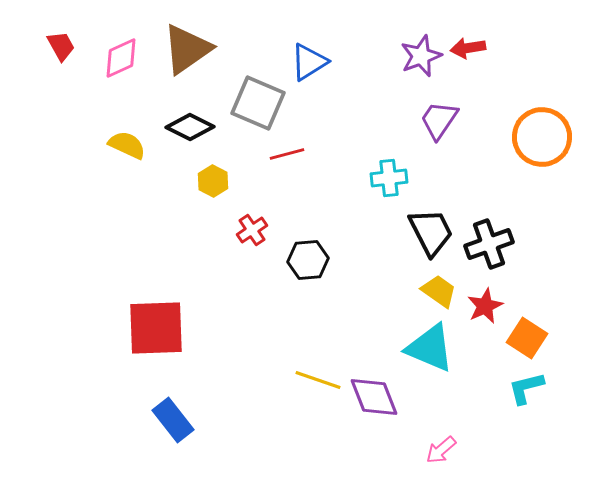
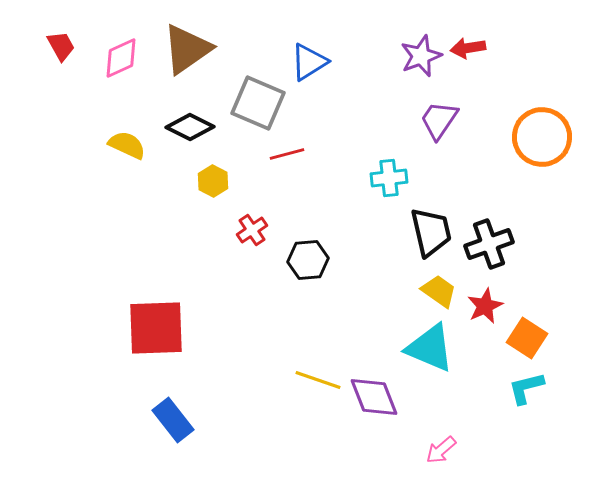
black trapezoid: rotated 14 degrees clockwise
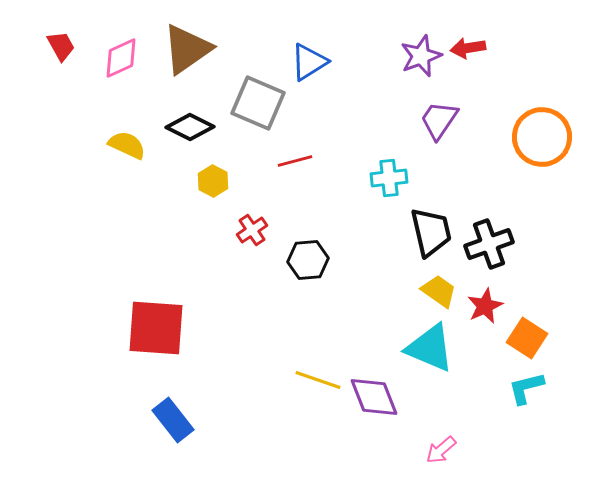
red line: moved 8 px right, 7 px down
red square: rotated 6 degrees clockwise
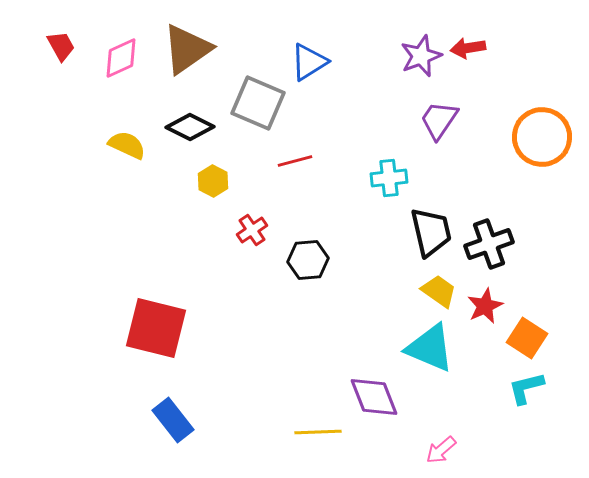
red square: rotated 10 degrees clockwise
yellow line: moved 52 px down; rotated 21 degrees counterclockwise
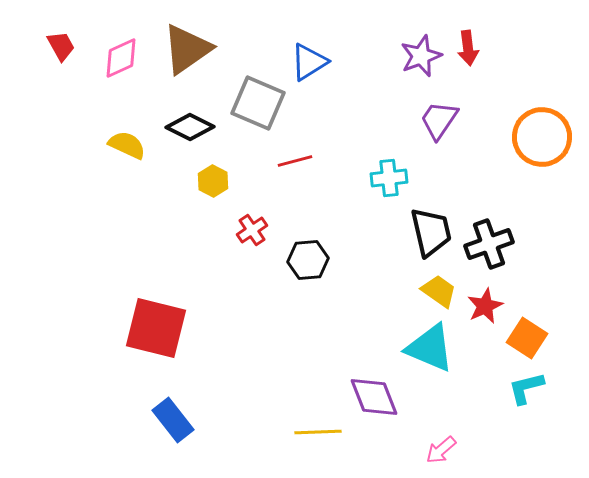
red arrow: rotated 88 degrees counterclockwise
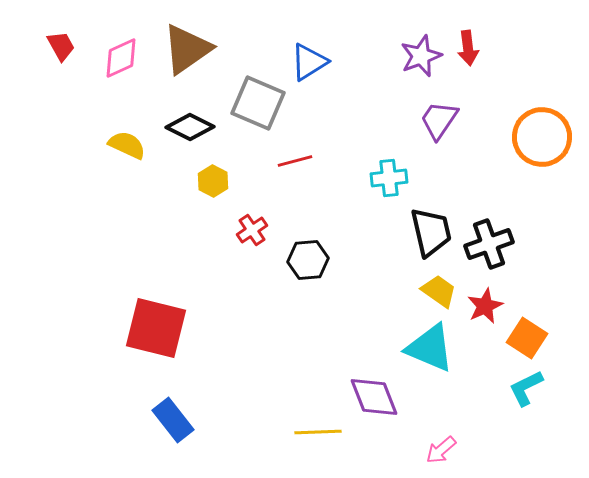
cyan L-shape: rotated 12 degrees counterclockwise
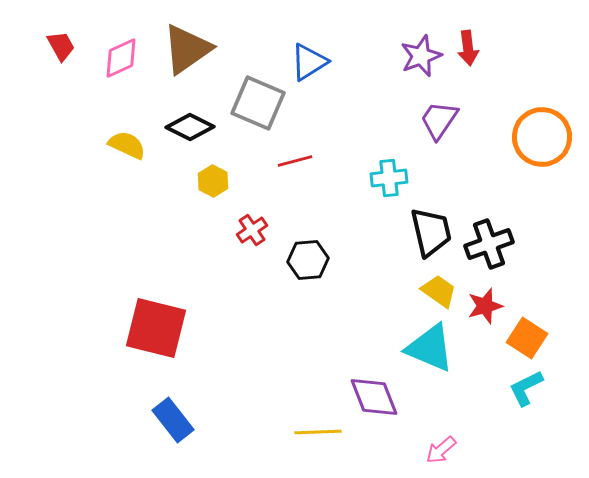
red star: rotated 9 degrees clockwise
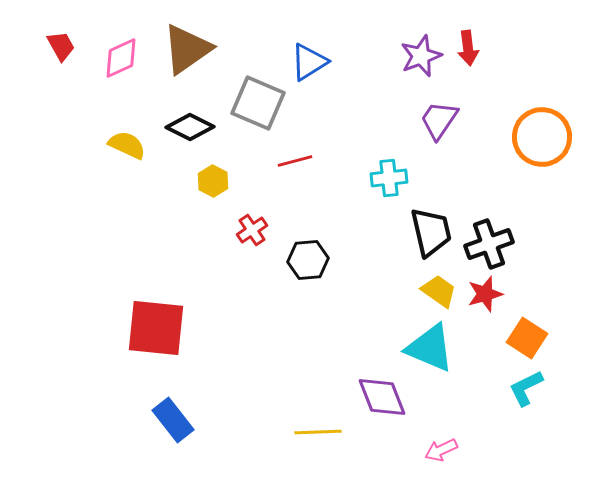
red star: moved 12 px up
red square: rotated 8 degrees counterclockwise
purple diamond: moved 8 px right
pink arrow: rotated 16 degrees clockwise
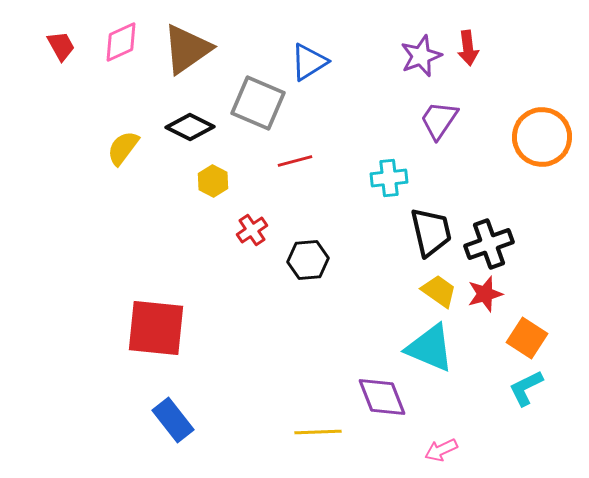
pink diamond: moved 16 px up
yellow semicircle: moved 4 px left, 3 px down; rotated 78 degrees counterclockwise
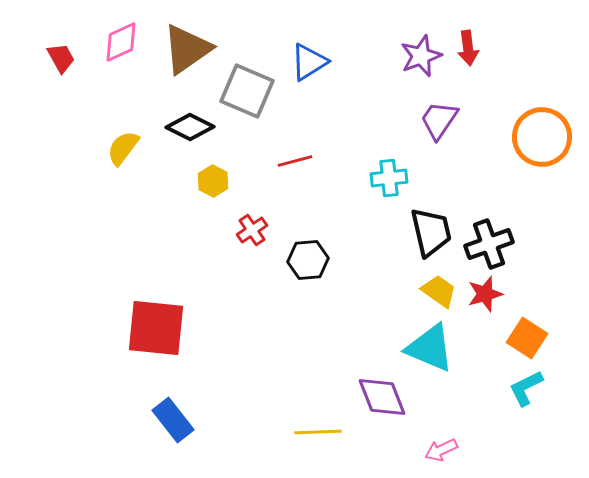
red trapezoid: moved 12 px down
gray square: moved 11 px left, 12 px up
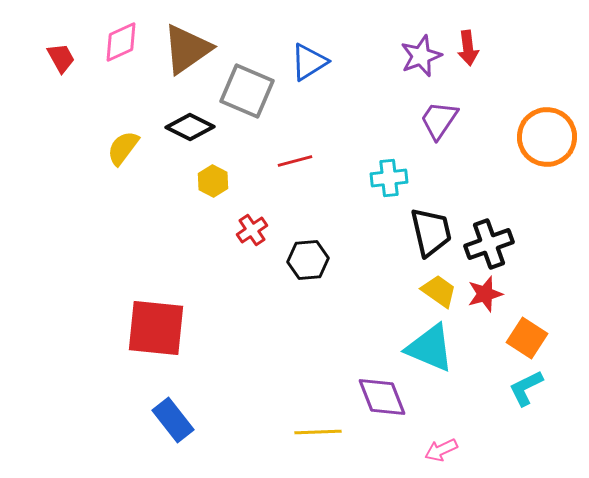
orange circle: moved 5 px right
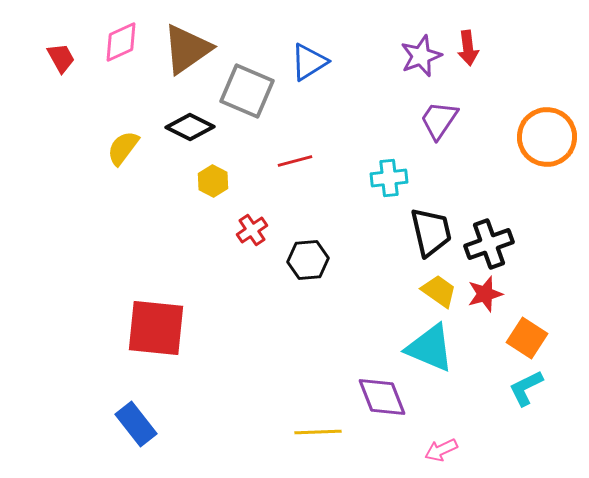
blue rectangle: moved 37 px left, 4 px down
